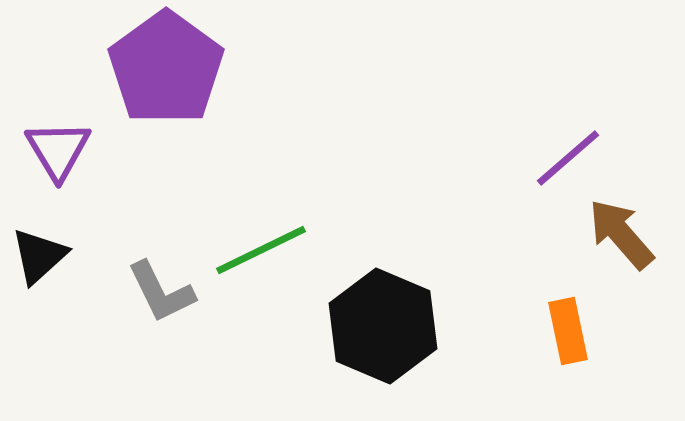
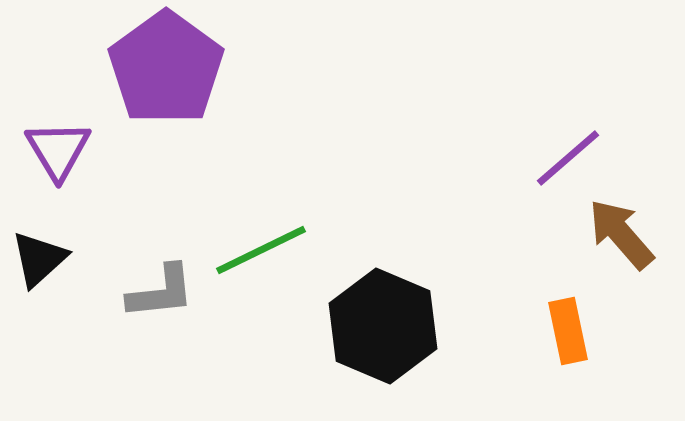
black triangle: moved 3 px down
gray L-shape: rotated 70 degrees counterclockwise
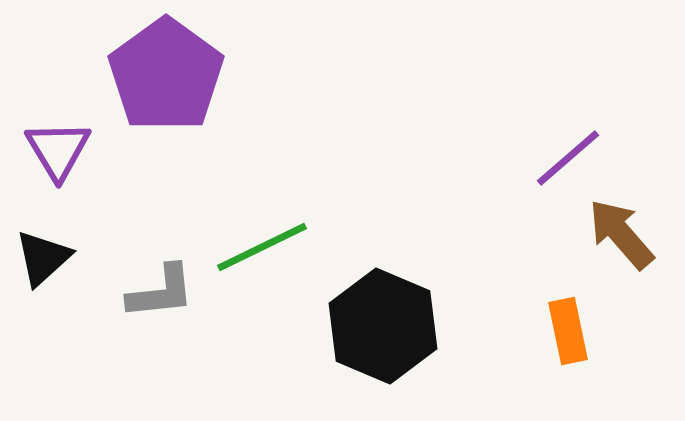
purple pentagon: moved 7 px down
green line: moved 1 px right, 3 px up
black triangle: moved 4 px right, 1 px up
